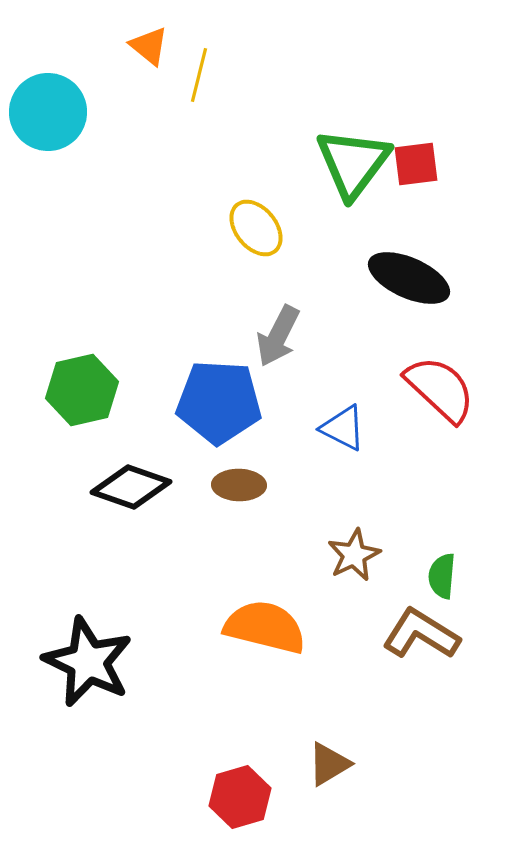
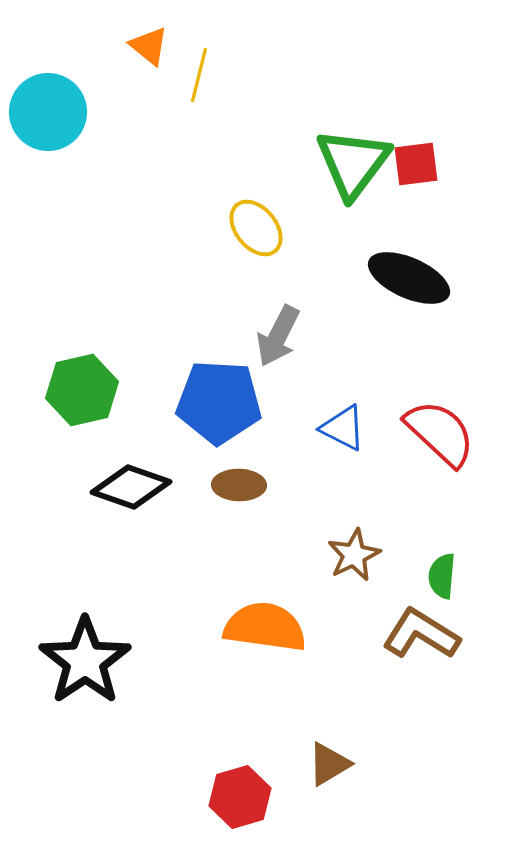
red semicircle: moved 44 px down
orange semicircle: rotated 6 degrees counterclockwise
black star: moved 3 px left, 1 px up; rotated 12 degrees clockwise
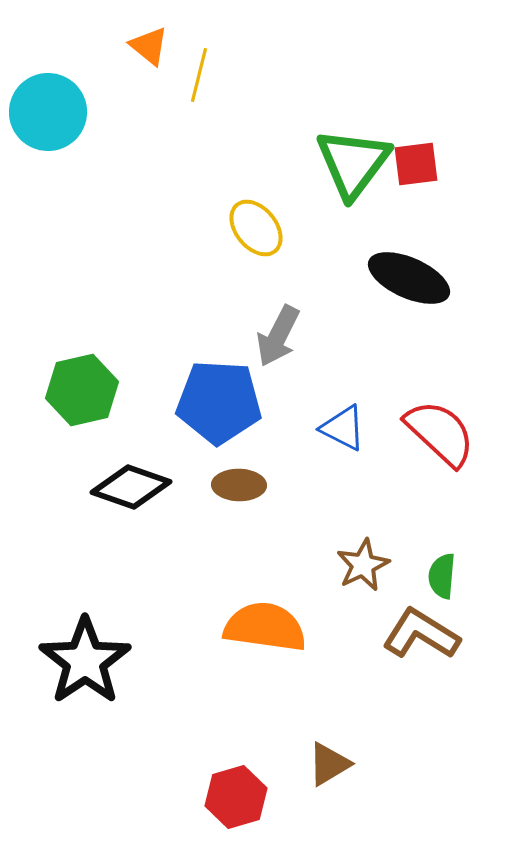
brown star: moved 9 px right, 10 px down
red hexagon: moved 4 px left
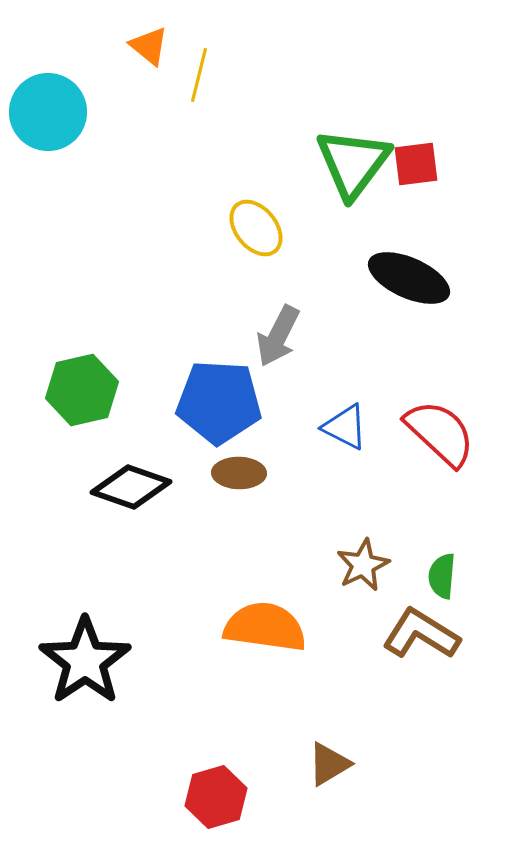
blue triangle: moved 2 px right, 1 px up
brown ellipse: moved 12 px up
red hexagon: moved 20 px left
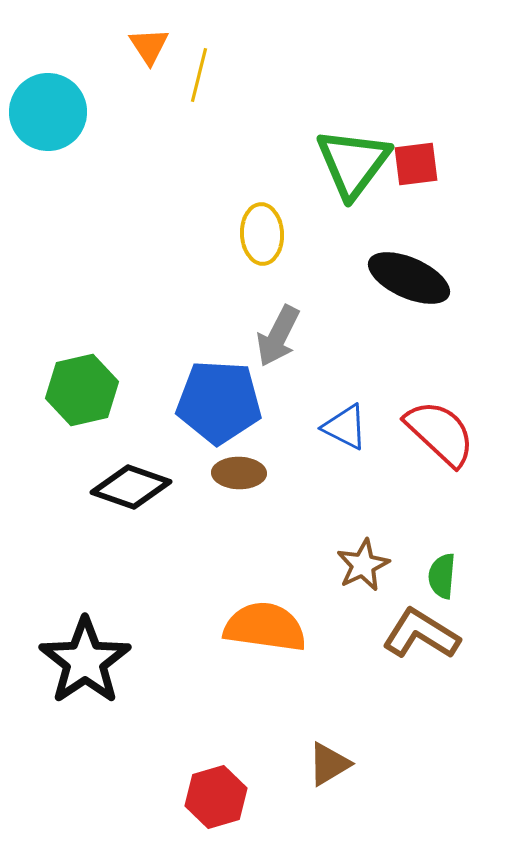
orange triangle: rotated 18 degrees clockwise
yellow ellipse: moved 6 px right, 6 px down; rotated 36 degrees clockwise
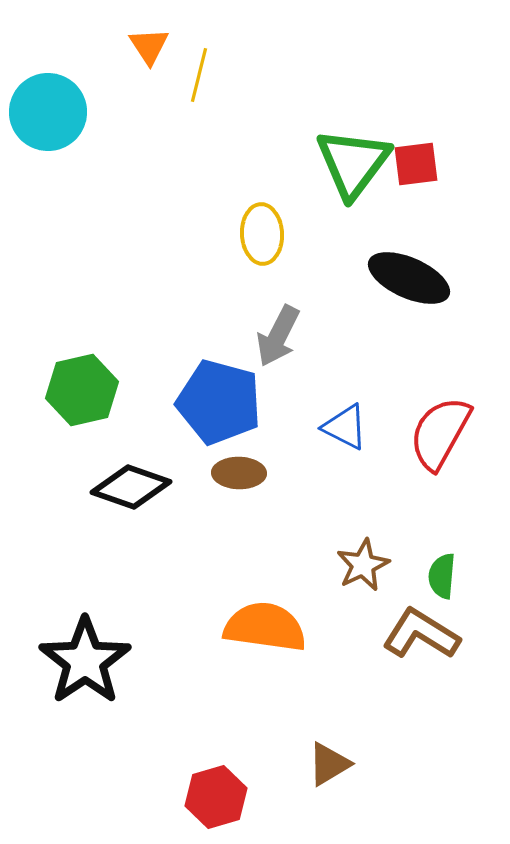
blue pentagon: rotated 12 degrees clockwise
red semicircle: rotated 104 degrees counterclockwise
